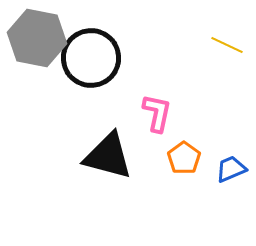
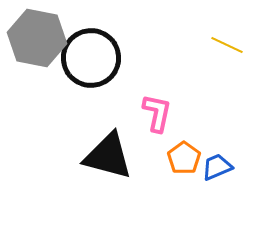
blue trapezoid: moved 14 px left, 2 px up
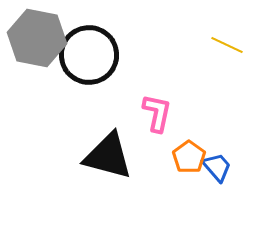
black circle: moved 2 px left, 3 px up
orange pentagon: moved 5 px right, 1 px up
blue trapezoid: rotated 72 degrees clockwise
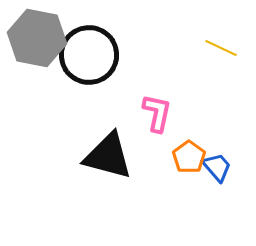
yellow line: moved 6 px left, 3 px down
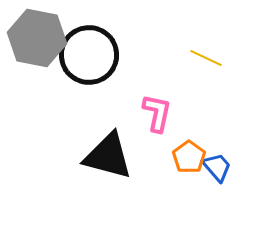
yellow line: moved 15 px left, 10 px down
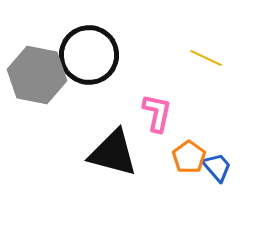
gray hexagon: moved 37 px down
black triangle: moved 5 px right, 3 px up
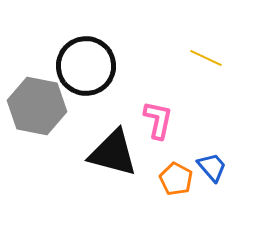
black circle: moved 3 px left, 11 px down
gray hexagon: moved 31 px down
pink L-shape: moved 1 px right, 7 px down
orange pentagon: moved 13 px left, 22 px down; rotated 8 degrees counterclockwise
blue trapezoid: moved 5 px left
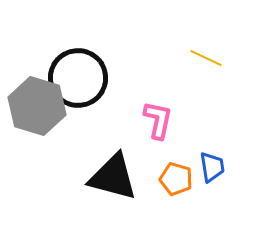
black circle: moved 8 px left, 12 px down
gray hexagon: rotated 6 degrees clockwise
black triangle: moved 24 px down
blue trapezoid: rotated 32 degrees clockwise
orange pentagon: rotated 12 degrees counterclockwise
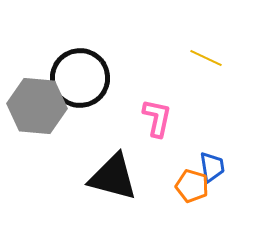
black circle: moved 2 px right
gray hexagon: rotated 12 degrees counterclockwise
pink L-shape: moved 1 px left, 2 px up
orange pentagon: moved 16 px right, 7 px down
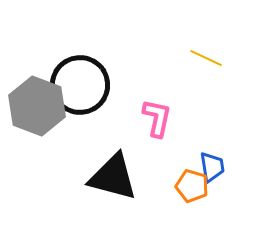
black circle: moved 7 px down
gray hexagon: rotated 16 degrees clockwise
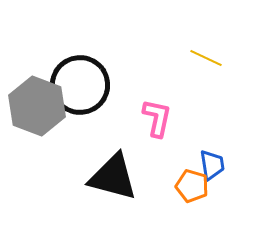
blue trapezoid: moved 2 px up
